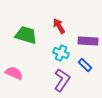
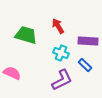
red arrow: moved 1 px left
pink semicircle: moved 2 px left
purple L-shape: rotated 30 degrees clockwise
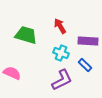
red arrow: moved 2 px right
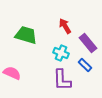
red arrow: moved 5 px right
purple rectangle: moved 2 px down; rotated 48 degrees clockwise
purple L-shape: rotated 115 degrees clockwise
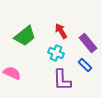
red arrow: moved 4 px left, 5 px down
green trapezoid: moved 1 px left, 1 px down; rotated 125 degrees clockwise
cyan cross: moved 5 px left
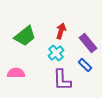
red arrow: rotated 49 degrees clockwise
cyan cross: rotated 28 degrees clockwise
pink semicircle: moved 4 px right; rotated 24 degrees counterclockwise
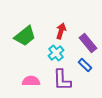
pink semicircle: moved 15 px right, 8 px down
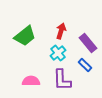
cyan cross: moved 2 px right
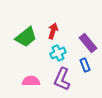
red arrow: moved 8 px left
green trapezoid: moved 1 px right, 1 px down
cyan cross: rotated 14 degrees clockwise
blue rectangle: rotated 24 degrees clockwise
purple L-shape: moved 1 px up; rotated 25 degrees clockwise
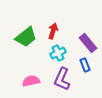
pink semicircle: rotated 12 degrees counterclockwise
